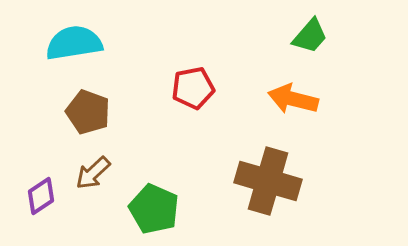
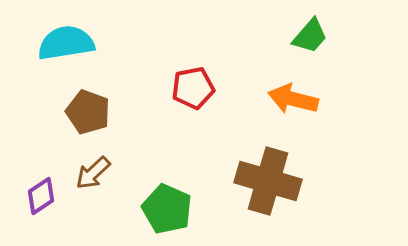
cyan semicircle: moved 8 px left
green pentagon: moved 13 px right
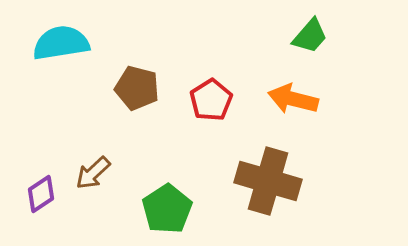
cyan semicircle: moved 5 px left
red pentagon: moved 18 px right, 12 px down; rotated 21 degrees counterclockwise
brown pentagon: moved 49 px right, 24 px up; rotated 6 degrees counterclockwise
purple diamond: moved 2 px up
green pentagon: rotated 15 degrees clockwise
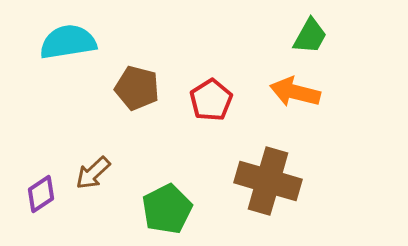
green trapezoid: rotated 12 degrees counterclockwise
cyan semicircle: moved 7 px right, 1 px up
orange arrow: moved 2 px right, 7 px up
green pentagon: rotated 6 degrees clockwise
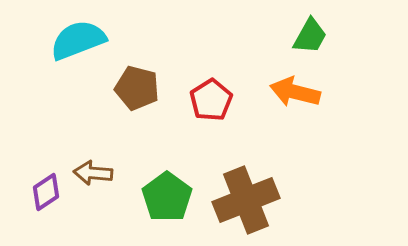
cyan semicircle: moved 10 px right, 2 px up; rotated 12 degrees counterclockwise
brown arrow: rotated 48 degrees clockwise
brown cross: moved 22 px left, 19 px down; rotated 38 degrees counterclockwise
purple diamond: moved 5 px right, 2 px up
green pentagon: moved 12 px up; rotated 9 degrees counterclockwise
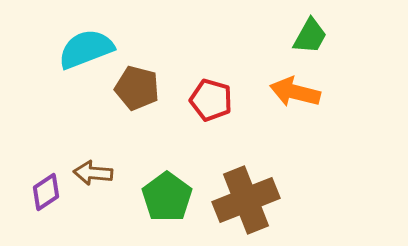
cyan semicircle: moved 8 px right, 9 px down
red pentagon: rotated 24 degrees counterclockwise
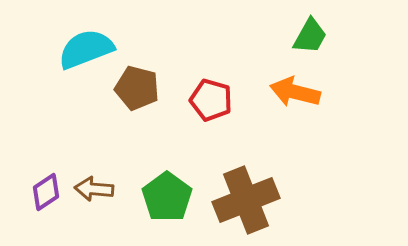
brown arrow: moved 1 px right, 16 px down
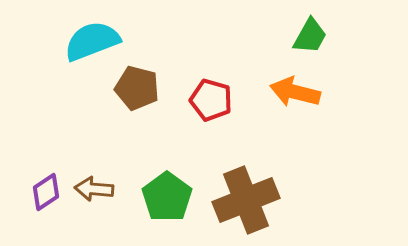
cyan semicircle: moved 6 px right, 8 px up
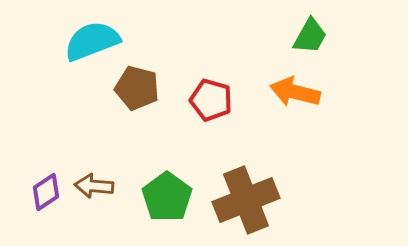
brown arrow: moved 3 px up
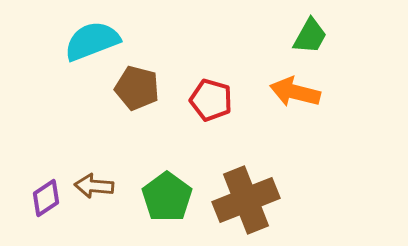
purple diamond: moved 6 px down
